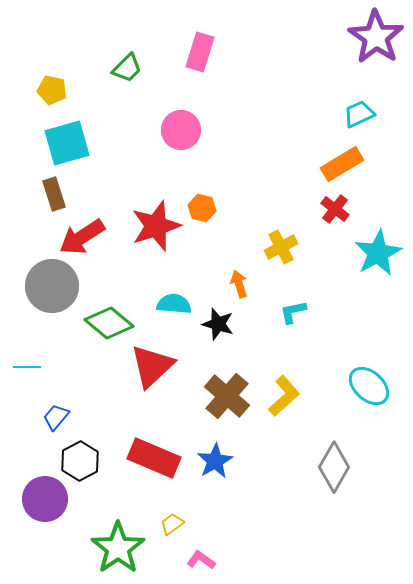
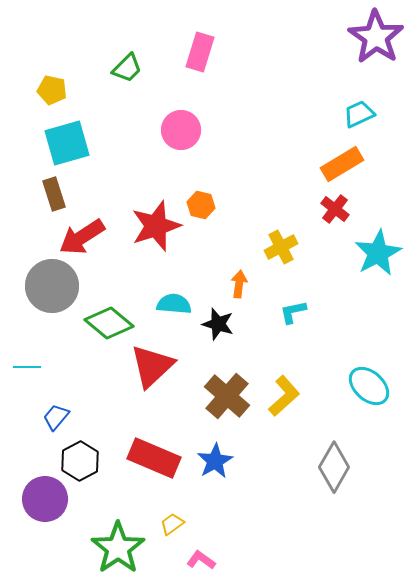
orange hexagon: moved 1 px left, 3 px up
orange arrow: rotated 24 degrees clockwise
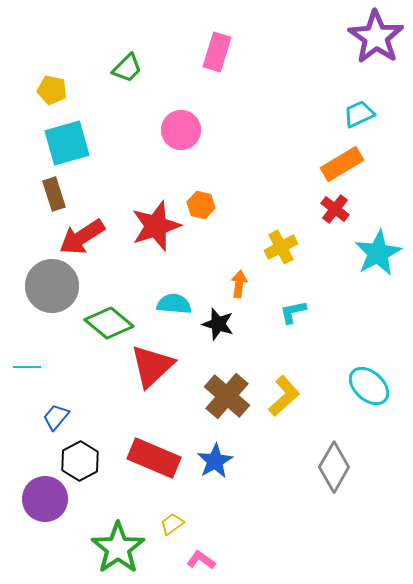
pink rectangle: moved 17 px right
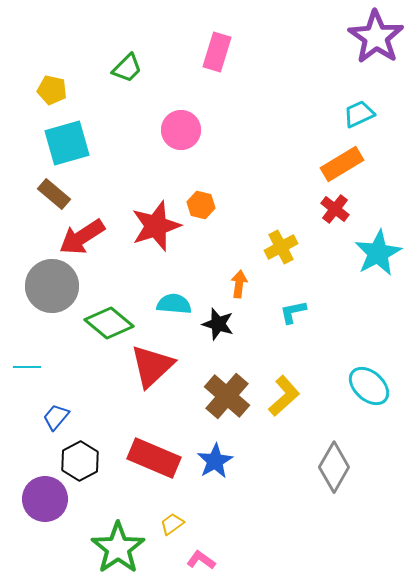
brown rectangle: rotated 32 degrees counterclockwise
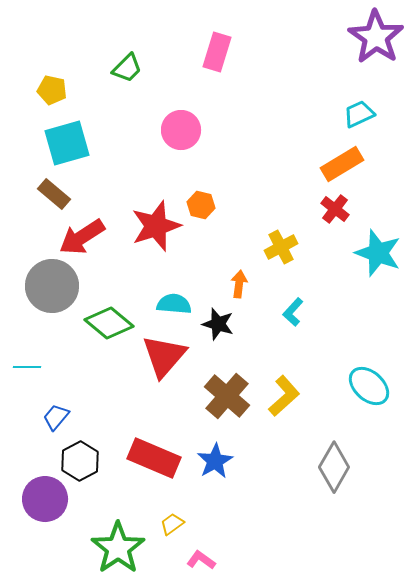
cyan star: rotated 24 degrees counterclockwise
cyan L-shape: rotated 36 degrees counterclockwise
red triangle: moved 12 px right, 10 px up; rotated 6 degrees counterclockwise
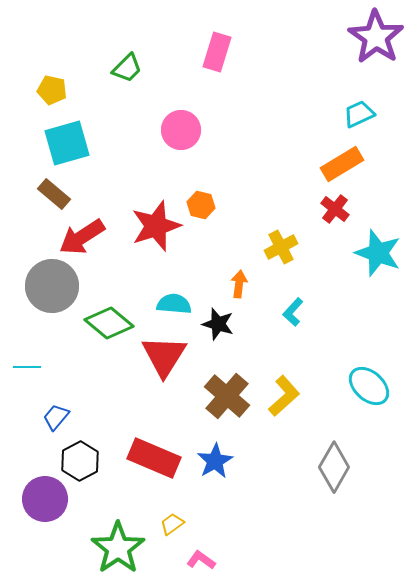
red triangle: rotated 9 degrees counterclockwise
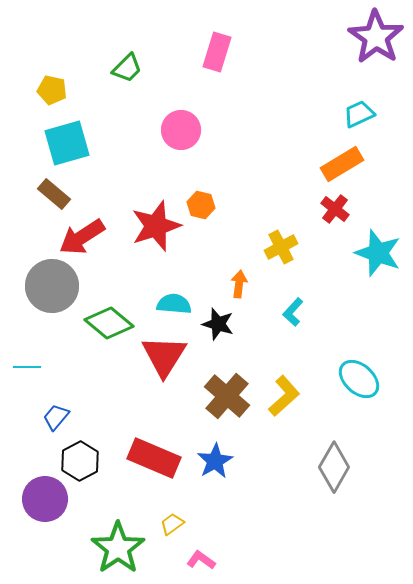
cyan ellipse: moved 10 px left, 7 px up
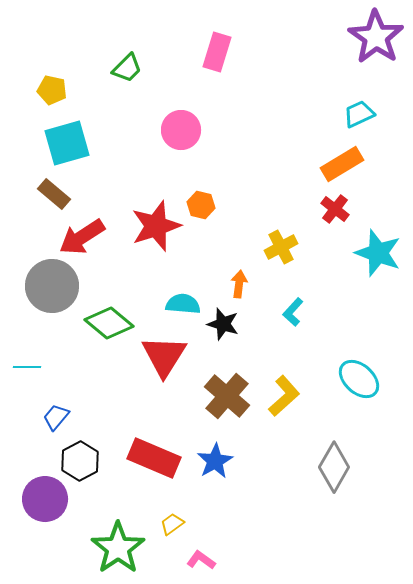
cyan semicircle: moved 9 px right
black star: moved 5 px right
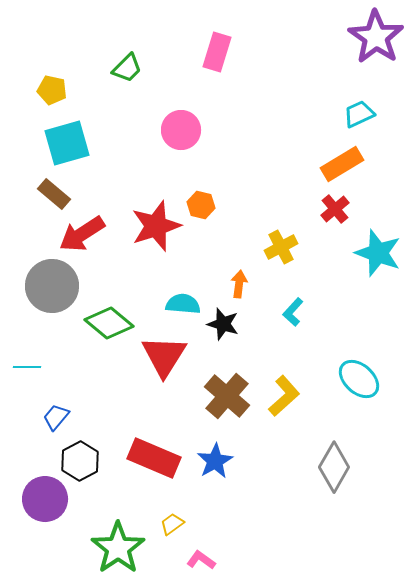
red cross: rotated 12 degrees clockwise
red arrow: moved 3 px up
